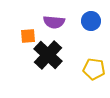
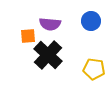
purple semicircle: moved 4 px left, 2 px down
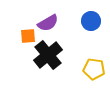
purple semicircle: moved 2 px left, 1 px up; rotated 35 degrees counterclockwise
black cross: rotated 8 degrees clockwise
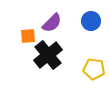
purple semicircle: moved 4 px right; rotated 15 degrees counterclockwise
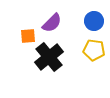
blue circle: moved 3 px right
black cross: moved 1 px right, 2 px down
yellow pentagon: moved 19 px up
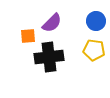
blue circle: moved 2 px right
black cross: rotated 32 degrees clockwise
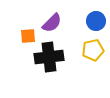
yellow pentagon: moved 1 px left; rotated 20 degrees counterclockwise
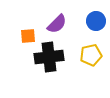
purple semicircle: moved 5 px right, 1 px down
yellow pentagon: moved 2 px left, 5 px down
